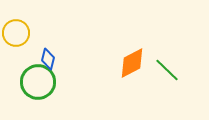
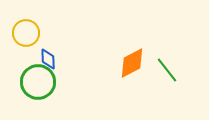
yellow circle: moved 10 px right
blue diamond: rotated 15 degrees counterclockwise
green line: rotated 8 degrees clockwise
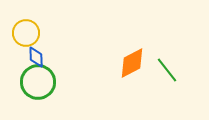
blue diamond: moved 12 px left, 2 px up
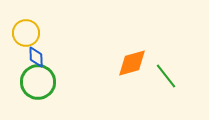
orange diamond: rotated 12 degrees clockwise
green line: moved 1 px left, 6 px down
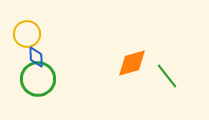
yellow circle: moved 1 px right, 1 px down
green line: moved 1 px right
green circle: moved 3 px up
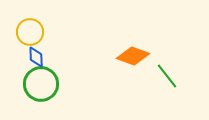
yellow circle: moved 3 px right, 2 px up
orange diamond: moved 1 px right, 7 px up; rotated 36 degrees clockwise
green circle: moved 3 px right, 5 px down
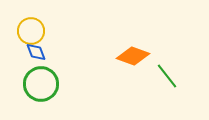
yellow circle: moved 1 px right, 1 px up
blue diamond: moved 5 px up; rotated 20 degrees counterclockwise
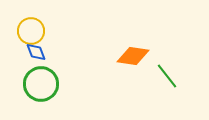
orange diamond: rotated 12 degrees counterclockwise
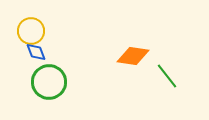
green circle: moved 8 px right, 2 px up
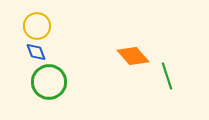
yellow circle: moved 6 px right, 5 px up
orange diamond: rotated 40 degrees clockwise
green line: rotated 20 degrees clockwise
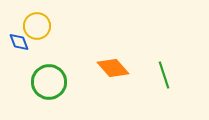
blue diamond: moved 17 px left, 10 px up
orange diamond: moved 20 px left, 12 px down
green line: moved 3 px left, 1 px up
